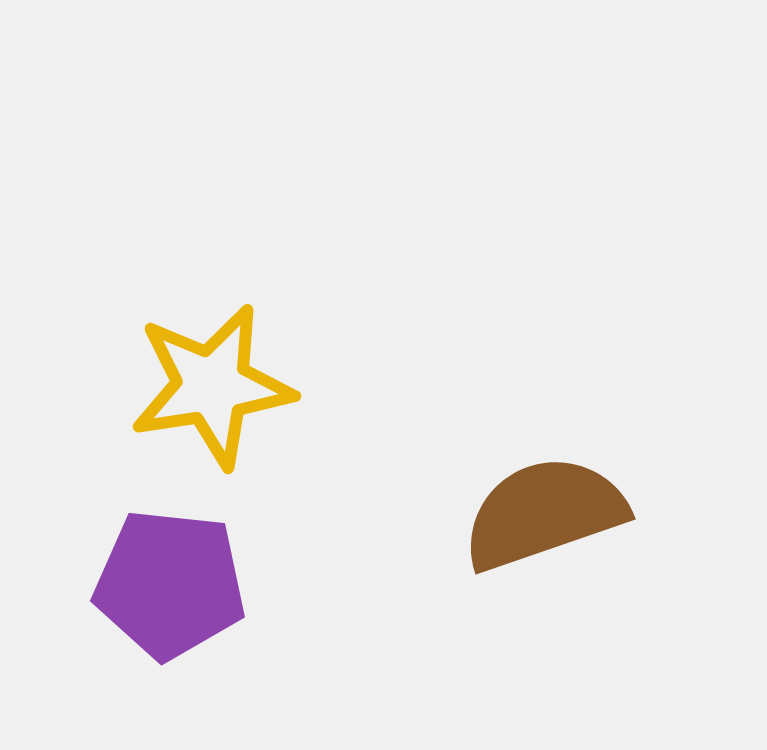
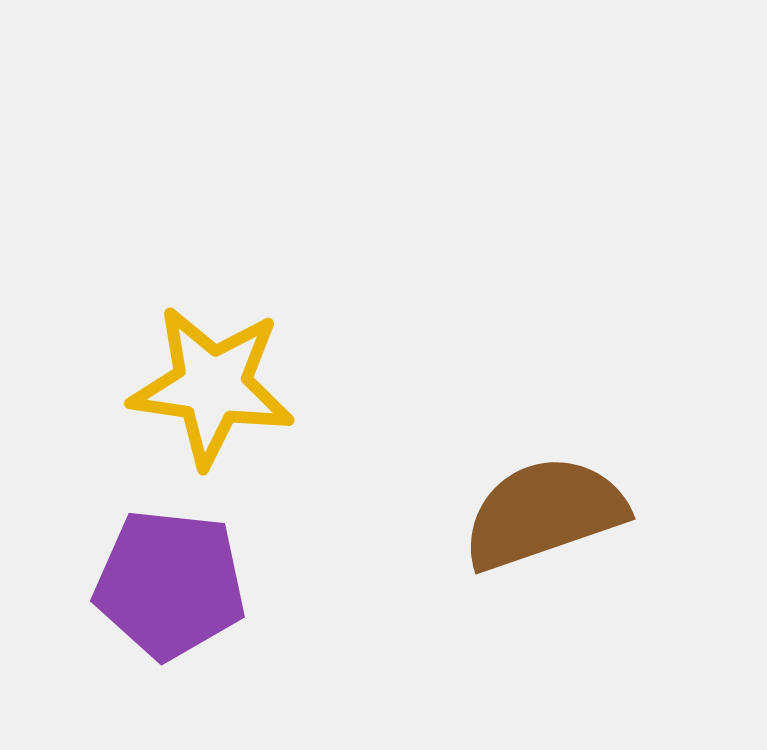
yellow star: rotated 17 degrees clockwise
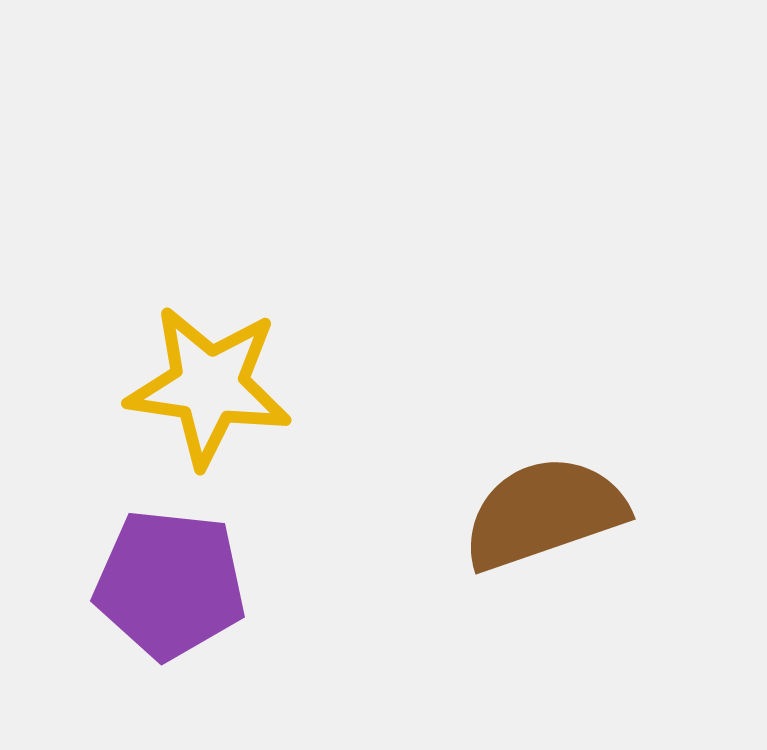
yellow star: moved 3 px left
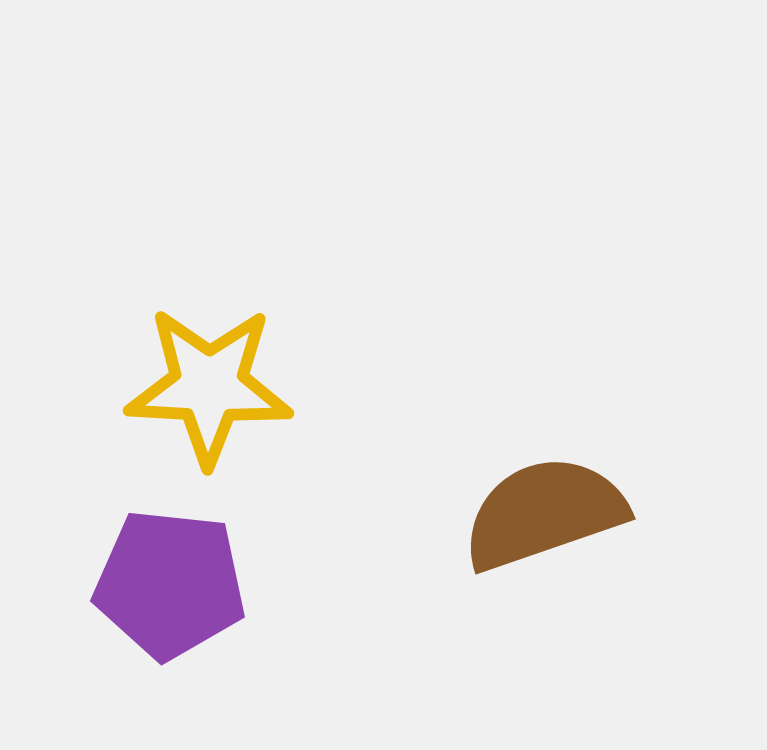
yellow star: rotated 5 degrees counterclockwise
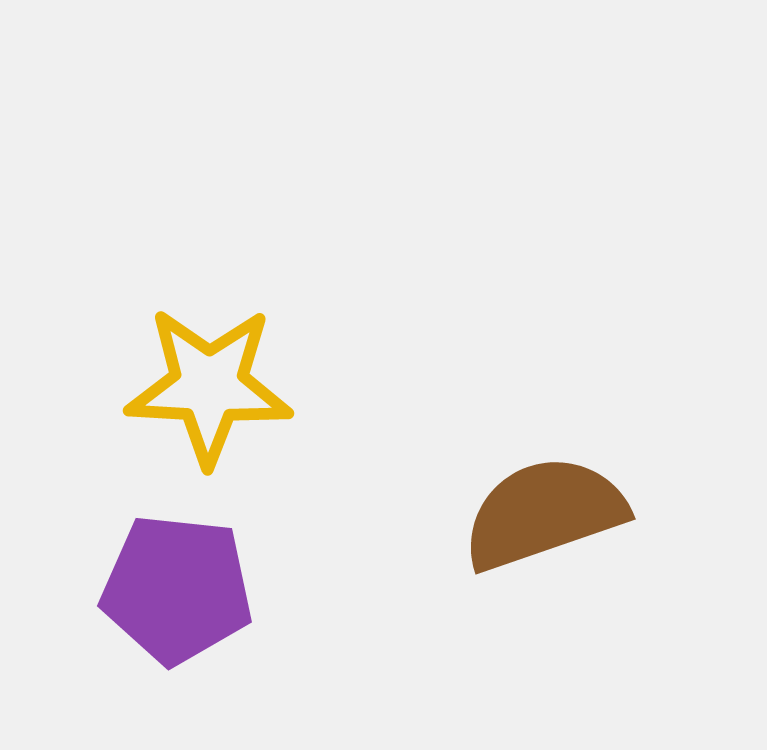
purple pentagon: moved 7 px right, 5 px down
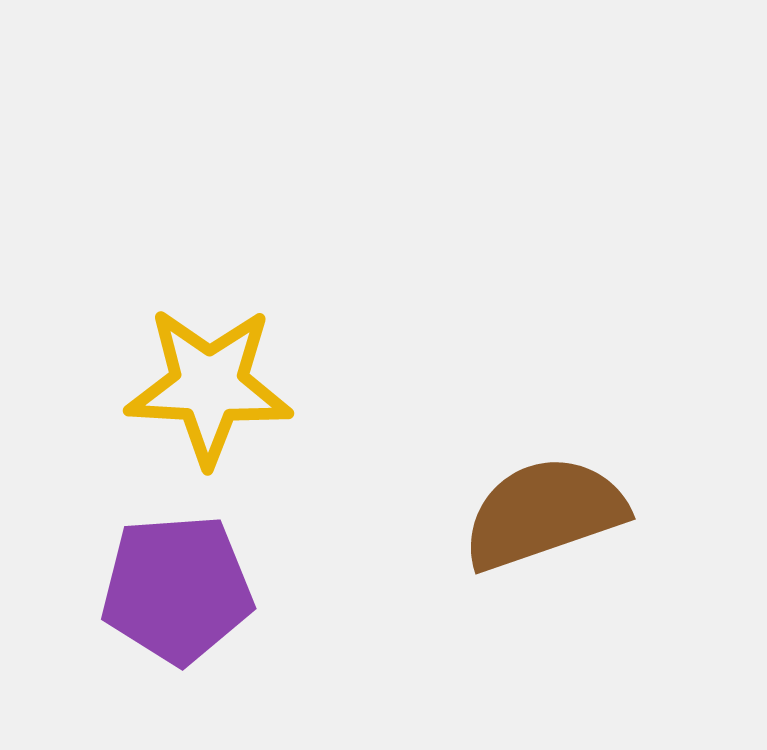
purple pentagon: rotated 10 degrees counterclockwise
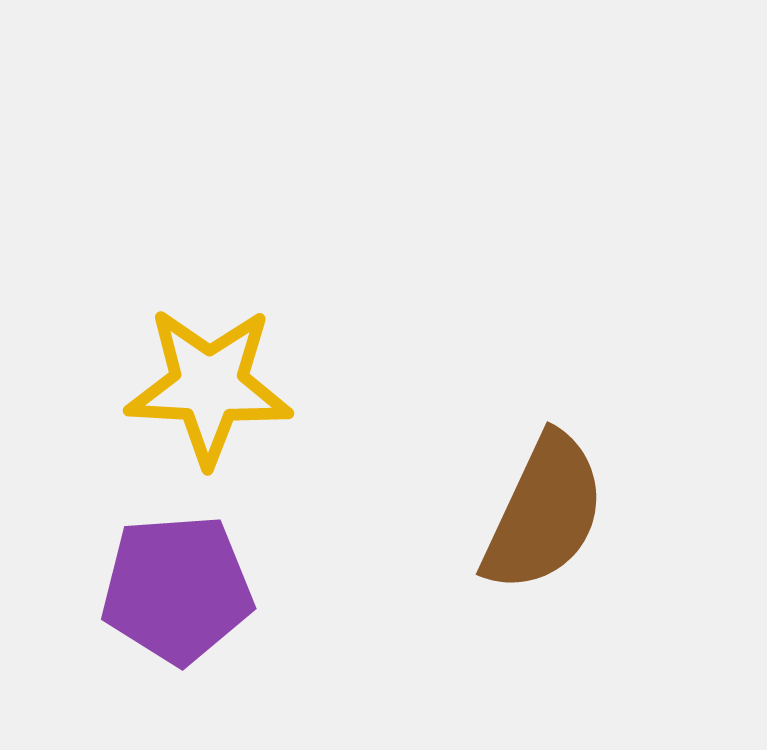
brown semicircle: rotated 134 degrees clockwise
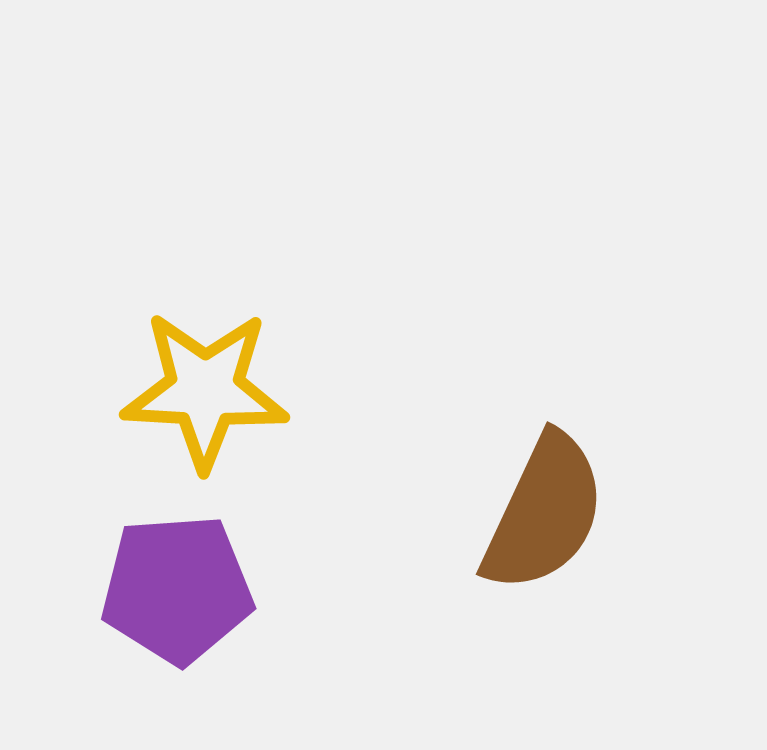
yellow star: moved 4 px left, 4 px down
